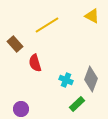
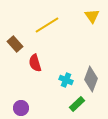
yellow triangle: rotated 28 degrees clockwise
purple circle: moved 1 px up
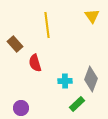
yellow line: rotated 65 degrees counterclockwise
cyan cross: moved 1 px left, 1 px down; rotated 24 degrees counterclockwise
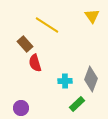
yellow line: rotated 50 degrees counterclockwise
brown rectangle: moved 10 px right
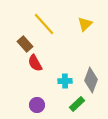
yellow triangle: moved 7 px left, 8 px down; rotated 21 degrees clockwise
yellow line: moved 3 px left, 1 px up; rotated 15 degrees clockwise
red semicircle: rotated 12 degrees counterclockwise
gray diamond: moved 1 px down
purple circle: moved 16 px right, 3 px up
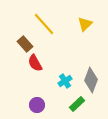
cyan cross: rotated 32 degrees counterclockwise
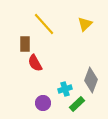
brown rectangle: rotated 42 degrees clockwise
cyan cross: moved 8 px down; rotated 16 degrees clockwise
purple circle: moved 6 px right, 2 px up
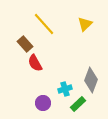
brown rectangle: rotated 42 degrees counterclockwise
green rectangle: moved 1 px right
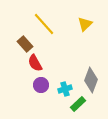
purple circle: moved 2 px left, 18 px up
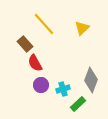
yellow triangle: moved 3 px left, 4 px down
cyan cross: moved 2 px left
